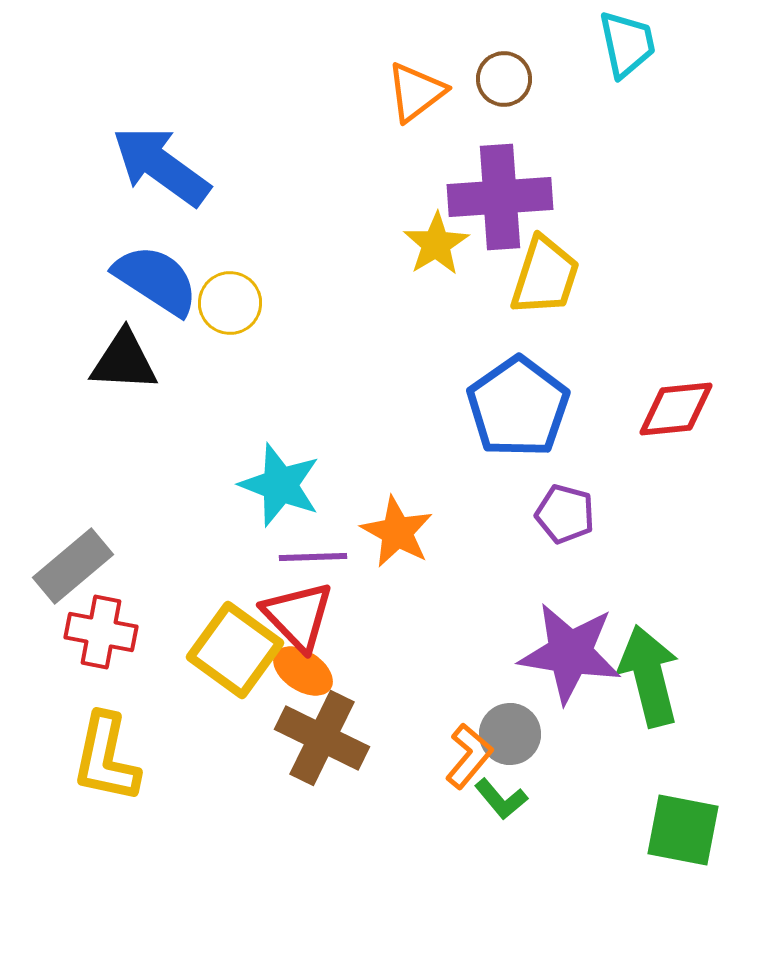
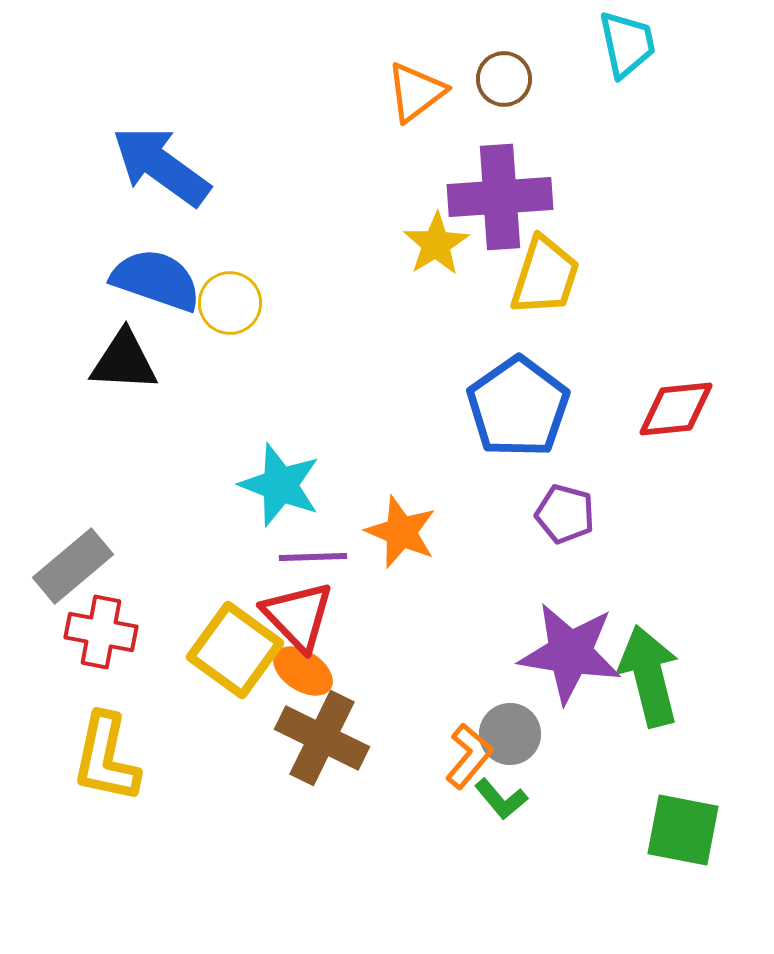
blue semicircle: rotated 14 degrees counterclockwise
orange star: moved 4 px right; rotated 6 degrees counterclockwise
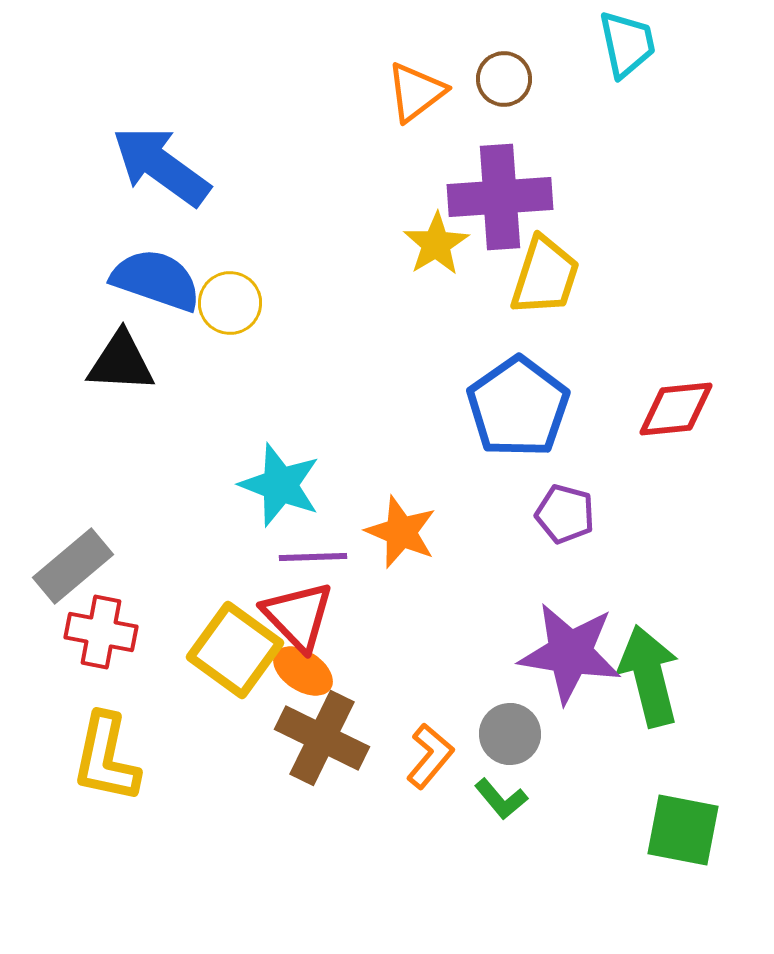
black triangle: moved 3 px left, 1 px down
orange L-shape: moved 39 px left
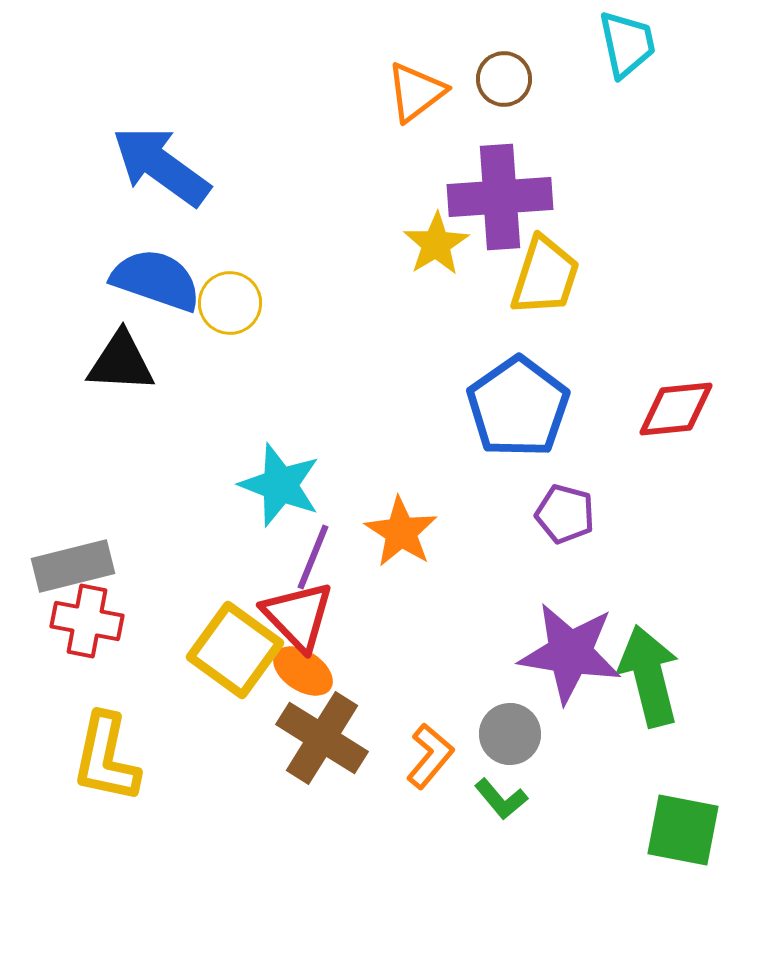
orange star: rotated 10 degrees clockwise
purple line: rotated 66 degrees counterclockwise
gray rectangle: rotated 26 degrees clockwise
red cross: moved 14 px left, 11 px up
brown cross: rotated 6 degrees clockwise
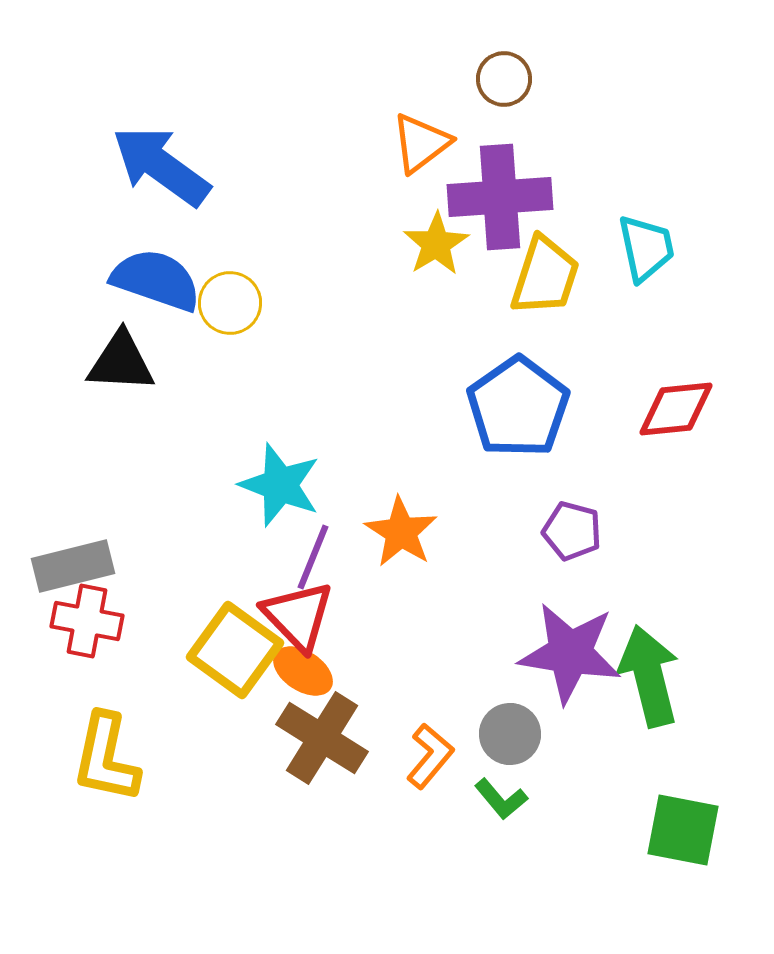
cyan trapezoid: moved 19 px right, 204 px down
orange triangle: moved 5 px right, 51 px down
purple pentagon: moved 7 px right, 17 px down
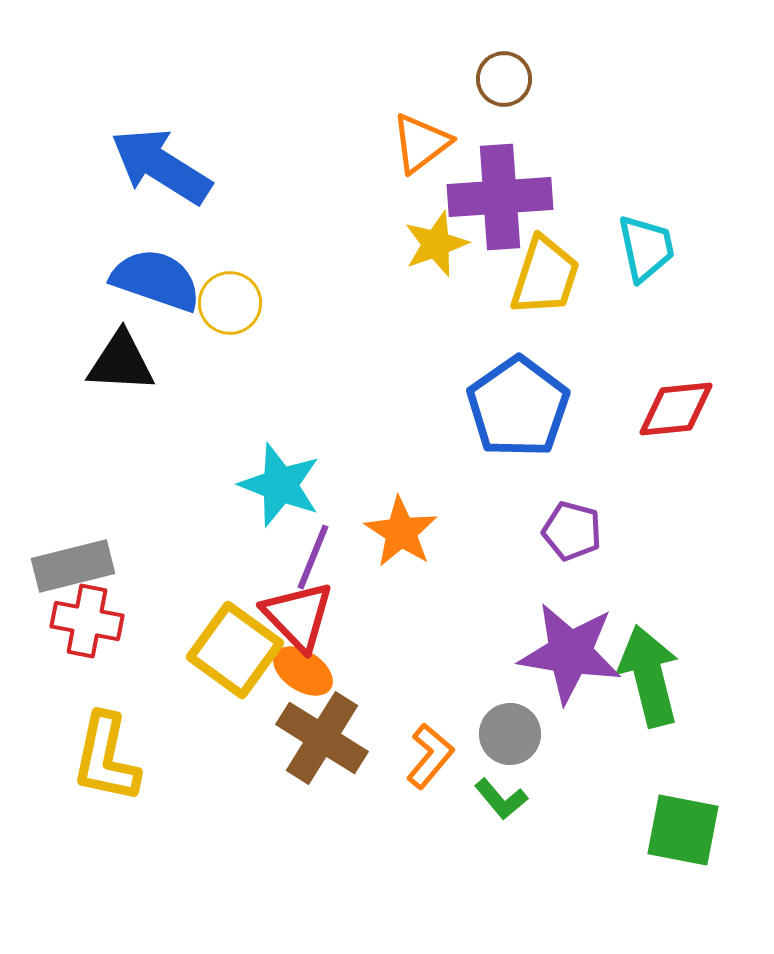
blue arrow: rotated 4 degrees counterclockwise
yellow star: rotated 12 degrees clockwise
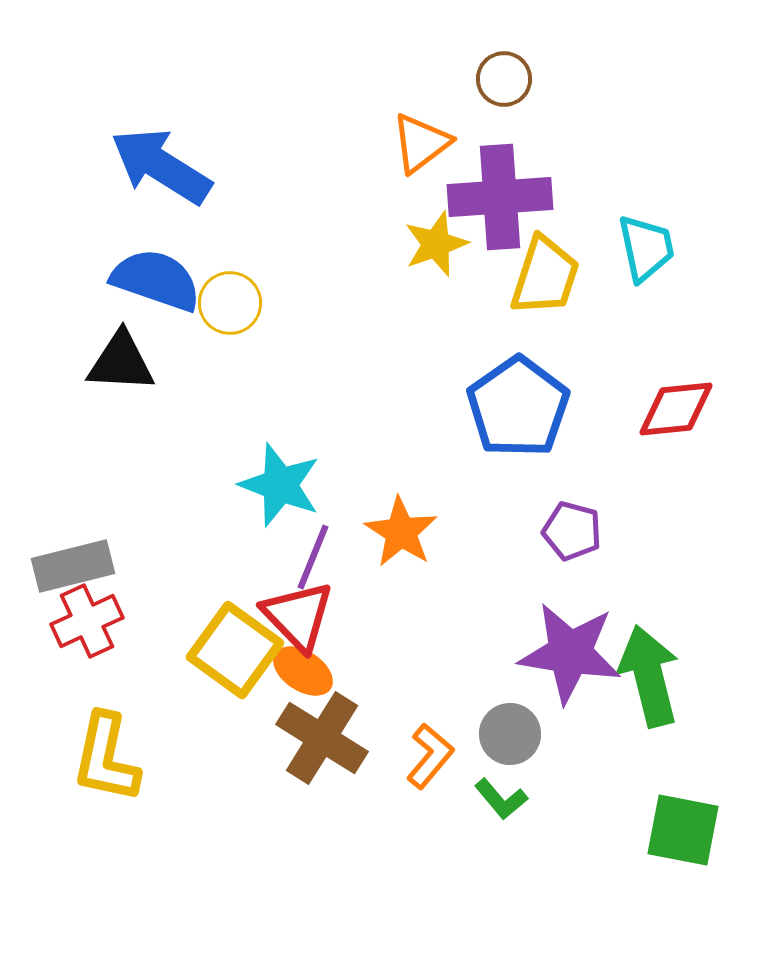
red cross: rotated 36 degrees counterclockwise
